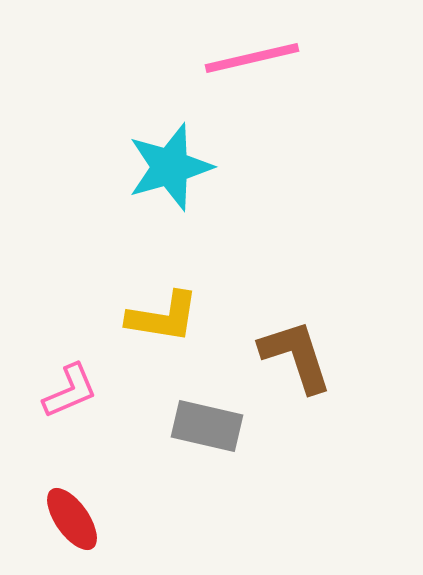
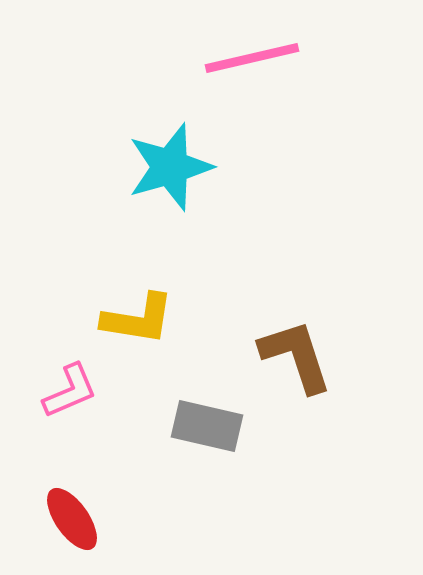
yellow L-shape: moved 25 px left, 2 px down
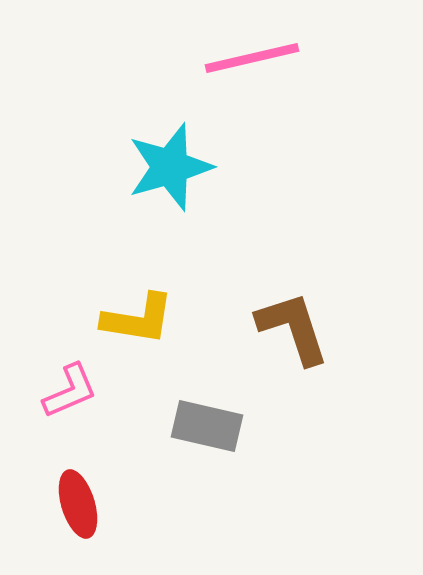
brown L-shape: moved 3 px left, 28 px up
red ellipse: moved 6 px right, 15 px up; rotated 18 degrees clockwise
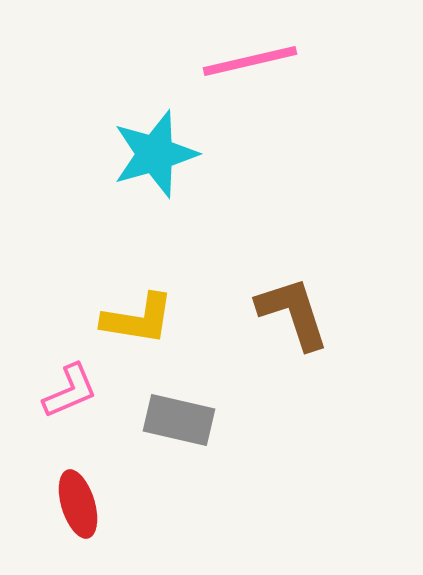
pink line: moved 2 px left, 3 px down
cyan star: moved 15 px left, 13 px up
brown L-shape: moved 15 px up
gray rectangle: moved 28 px left, 6 px up
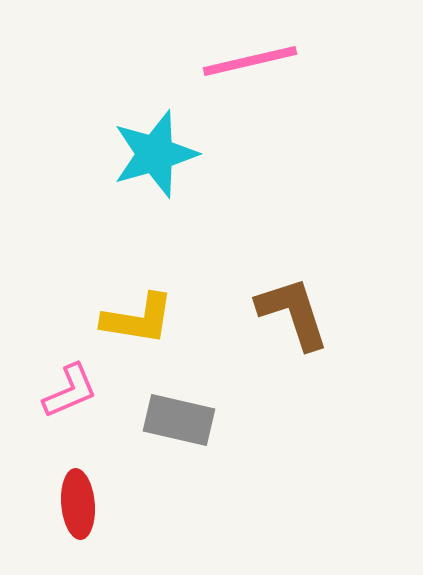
red ellipse: rotated 12 degrees clockwise
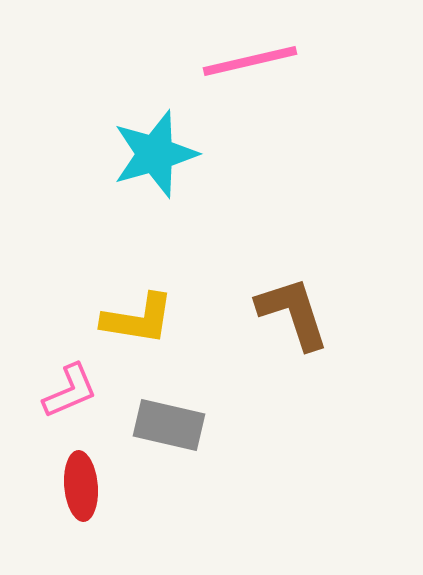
gray rectangle: moved 10 px left, 5 px down
red ellipse: moved 3 px right, 18 px up
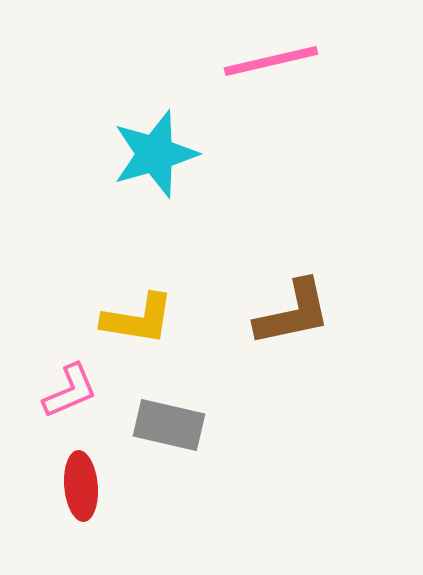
pink line: moved 21 px right
brown L-shape: rotated 96 degrees clockwise
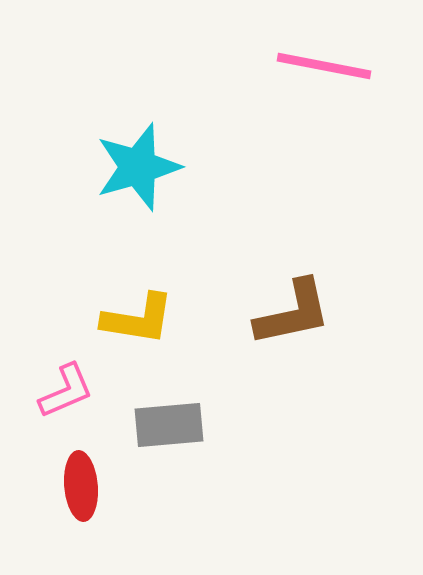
pink line: moved 53 px right, 5 px down; rotated 24 degrees clockwise
cyan star: moved 17 px left, 13 px down
pink L-shape: moved 4 px left
gray rectangle: rotated 18 degrees counterclockwise
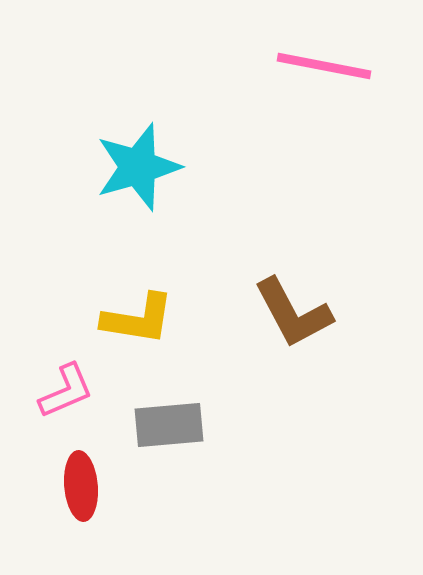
brown L-shape: rotated 74 degrees clockwise
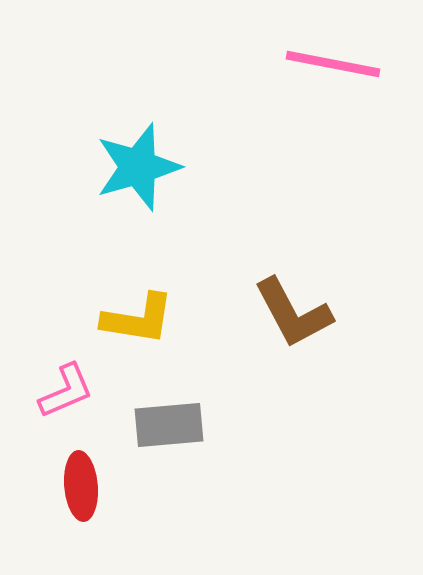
pink line: moved 9 px right, 2 px up
